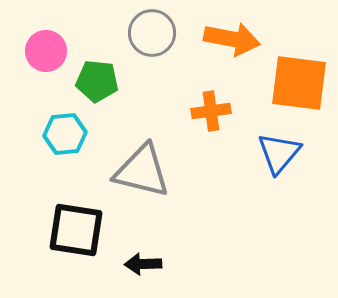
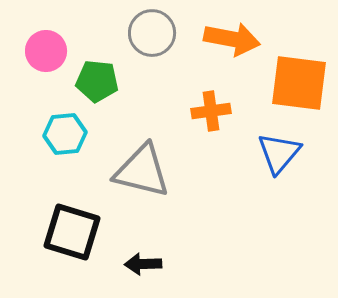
black square: moved 4 px left, 2 px down; rotated 8 degrees clockwise
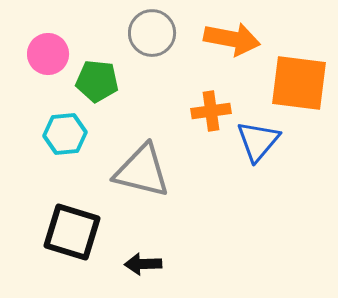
pink circle: moved 2 px right, 3 px down
blue triangle: moved 21 px left, 12 px up
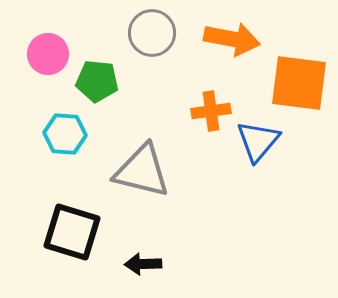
cyan hexagon: rotated 9 degrees clockwise
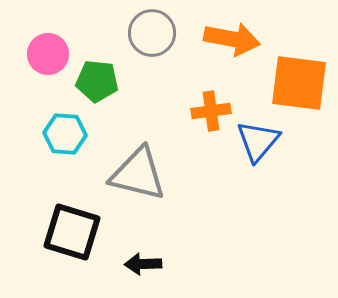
gray triangle: moved 4 px left, 3 px down
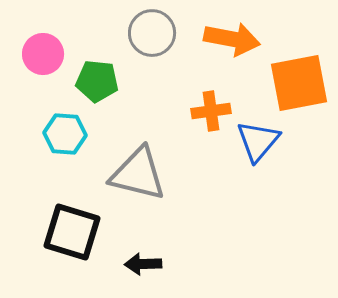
pink circle: moved 5 px left
orange square: rotated 18 degrees counterclockwise
